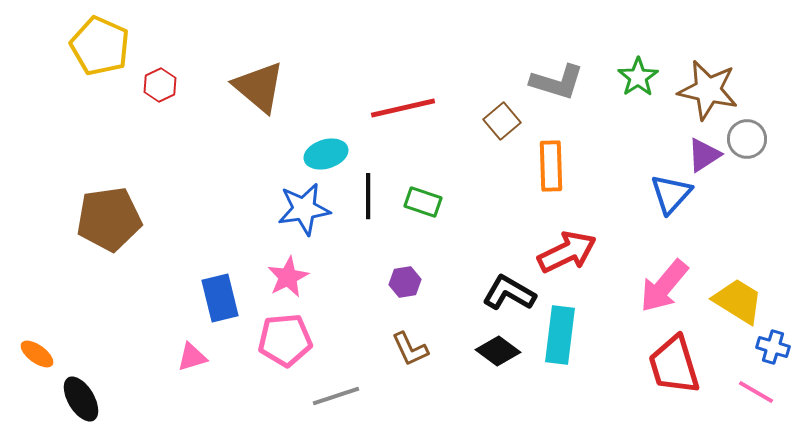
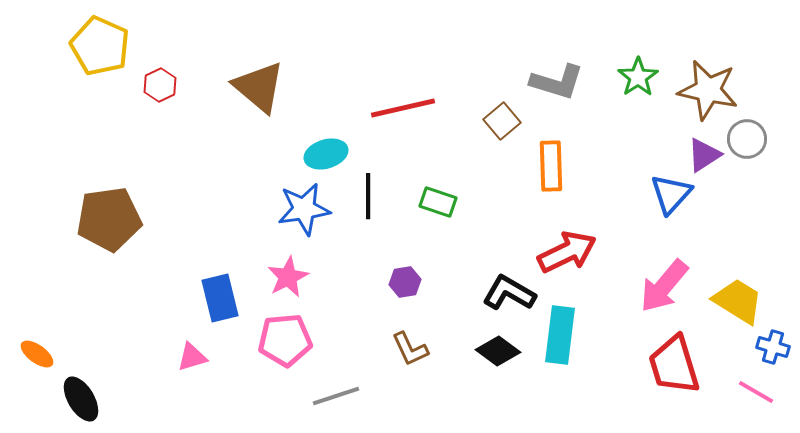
green rectangle: moved 15 px right
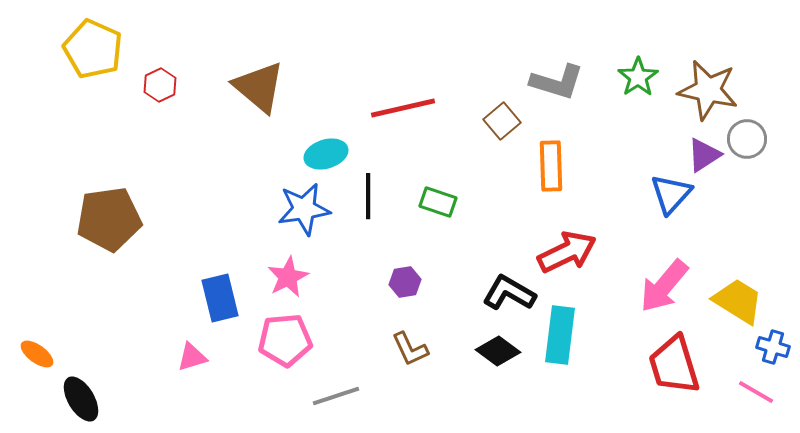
yellow pentagon: moved 7 px left, 3 px down
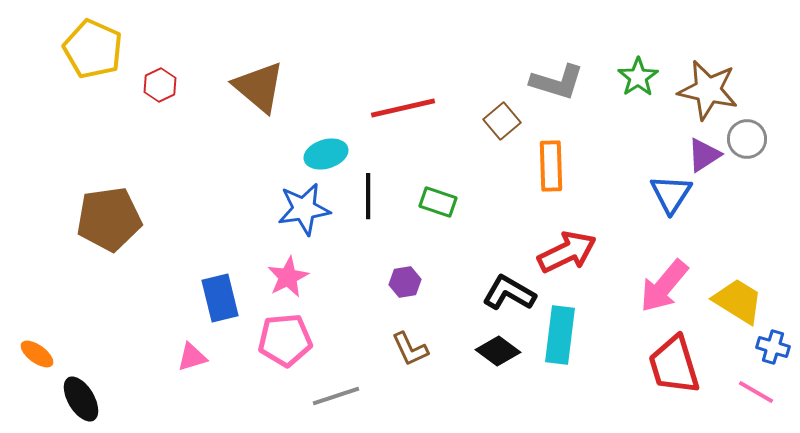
blue triangle: rotated 9 degrees counterclockwise
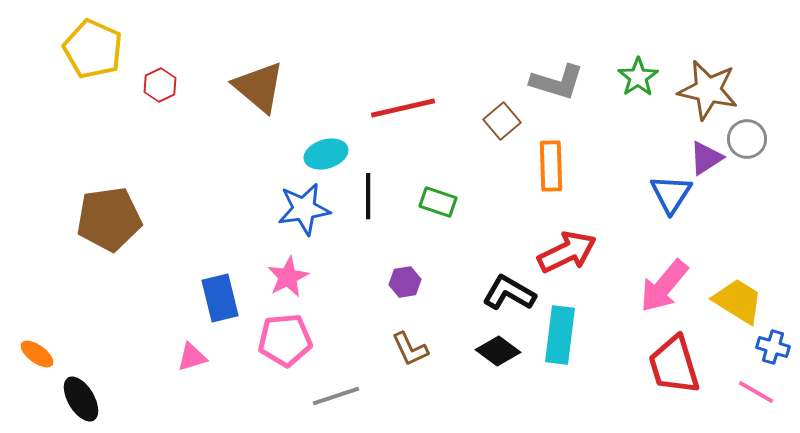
purple triangle: moved 2 px right, 3 px down
